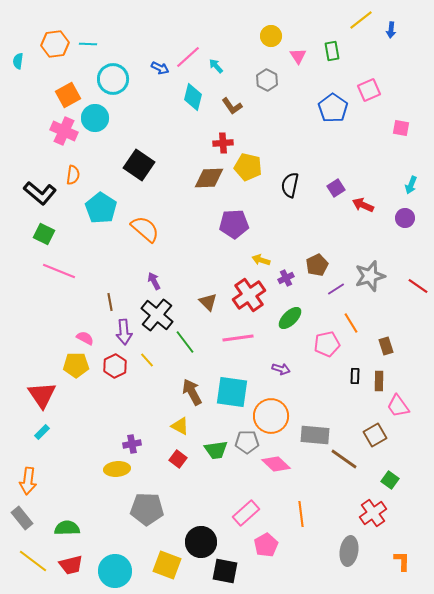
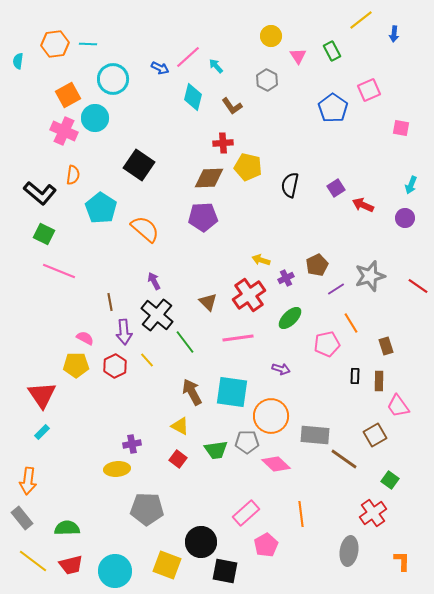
blue arrow at (391, 30): moved 3 px right, 4 px down
green rectangle at (332, 51): rotated 18 degrees counterclockwise
purple pentagon at (234, 224): moved 31 px left, 7 px up
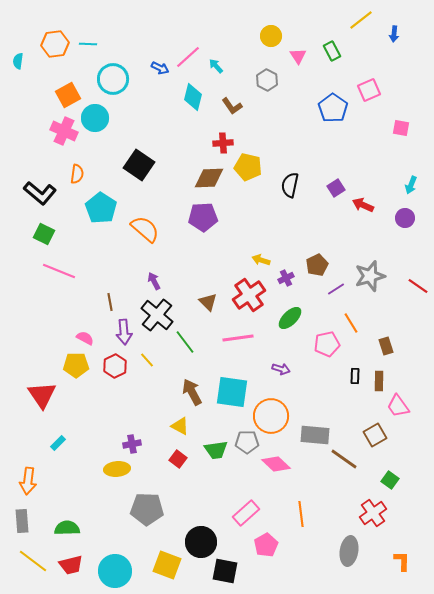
orange semicircle at (73, 175): moved 4 px right, 1 px up
cyan rectangle at (42, 432): moved 16 px right, 11 px down
gray rectangle at (22, 518): moved 3 px down; rotated 35 degrees clockwise
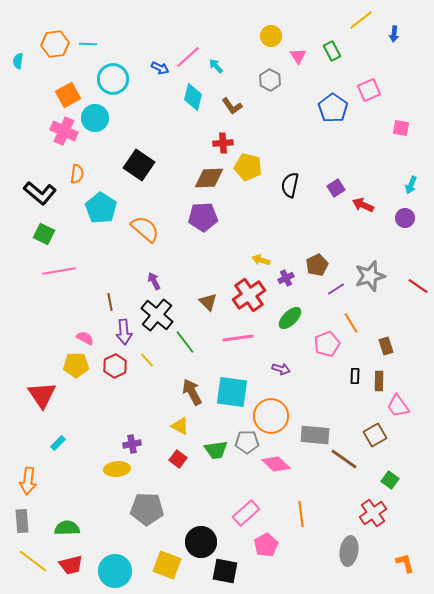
gray hexagon at (267, 80): moved 3 px right
pink line at (59, 271): rotated 32 degrees counterclockwise
pink pentagon at (327, 344): rotated 10 degrees counterclockwise
orange L-shape at (402, 561): moved 3 px right, 2 px down; rotated 15 degrees counterclockwise
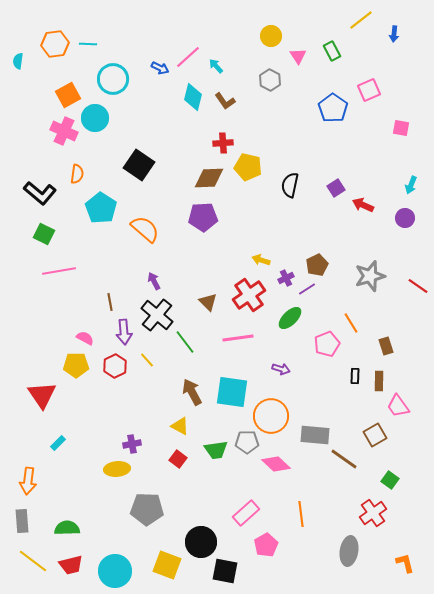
brown L-shape at (232, 106): moved 7 px left, 5 px up
purple line at (336, 289): moved 29 px left
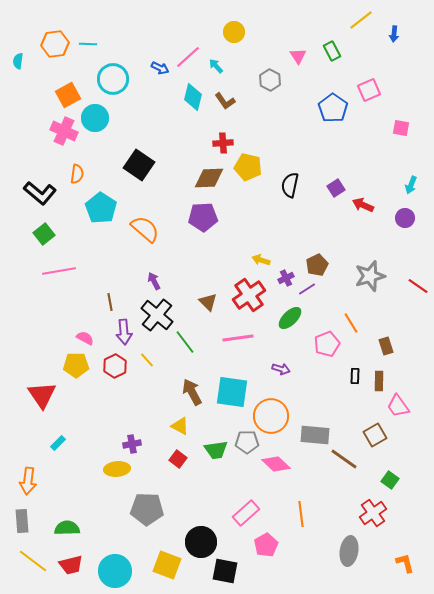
yellow circle at (271, 36): moved 37 px left, 4 px up
green square at (44, 234): rotated 25 degrees clockwise
